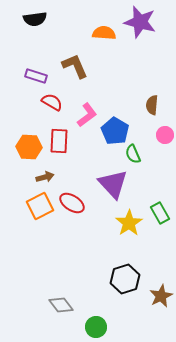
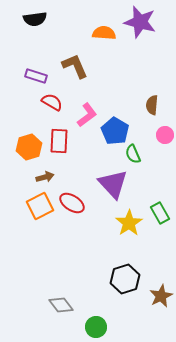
orange hexagon: rotated 20 degrees counterclockwise
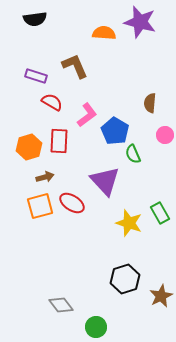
brown semicircle: moved 2 px left, 2 px up
purple triangle: moved 8 px left, 3 px up
orange square: rotated 12 degrees clockwise
yellow star: rotated 20 degrees counterclockwise
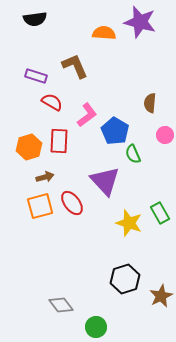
red ellipse: rotated 20 degrees clockwise
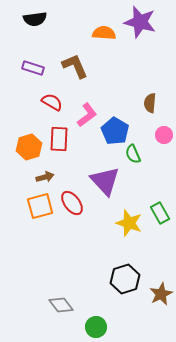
purple rectangle: moved 3 px left, 8 px up
pink circle: moved 1 px left
red rectangle: moved 2 px up
brown star: moved 2 px up
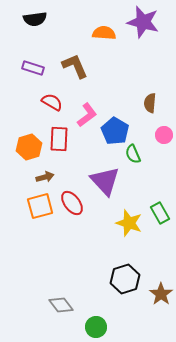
purple star: moved 3 px right
brown star: rotated 10 degrees counterclockwise
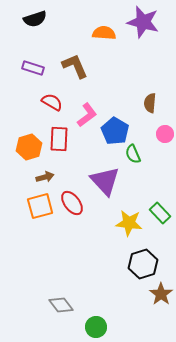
black semicircle: rotated 10 degrees counterclockwise
pink circle: moved 1 px right, 1 px up
green rectangle: rotated 15 degrees counterclockwise
yellow star: rotated 12 degrees counterclockwise
black hexagon: moved 18 px right, 15 px up
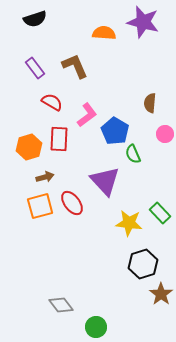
purple rectangle: moved 2 px right; rotated 35 degrees clockwise
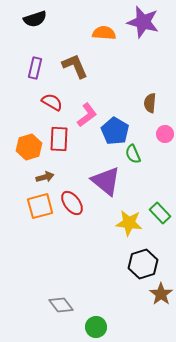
purple rectangle: rotated 50 degrees clockwise
purple triangle: moved 1 px right; rotated 8 degrees counterclockwise
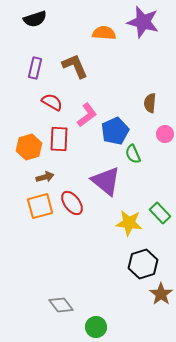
blue pentagon: rotated 16 degrees clockwise
